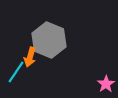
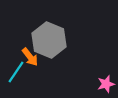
orange arrow: rotated 54 degrees counterclockwise
pink star: rotated 18 degrees clockwise
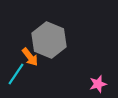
cyan line: moved 2 px down
pink star: moved 8 px left
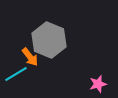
cyan line: rotated 25 degrees clockwise
